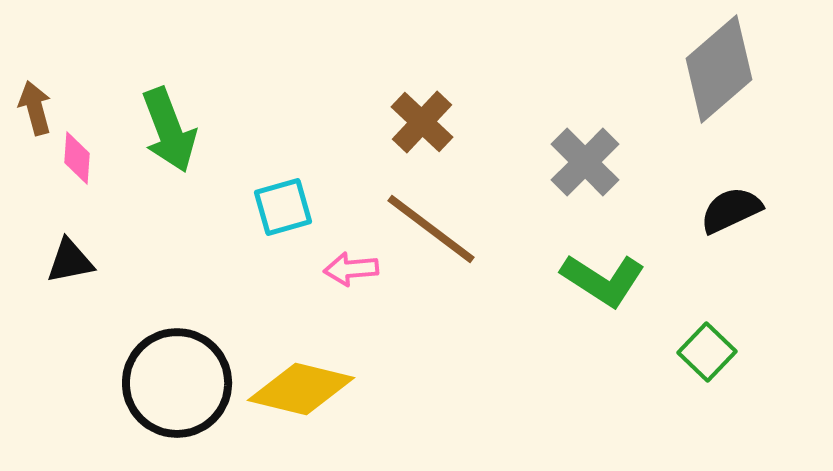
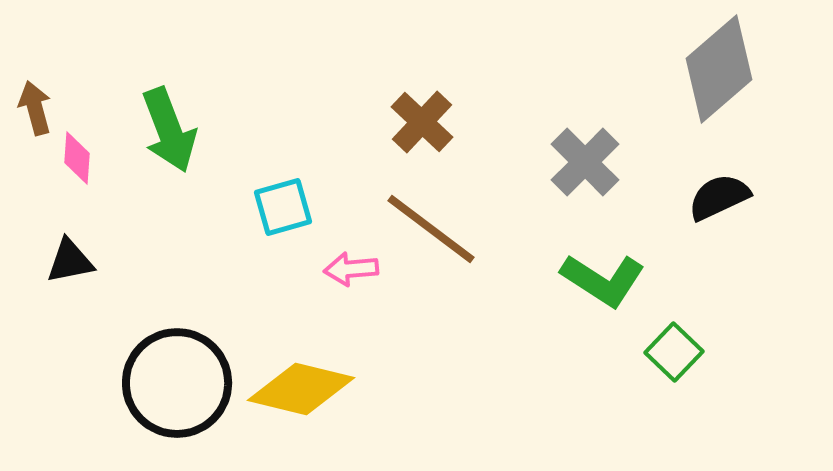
black semicircle: moved 12 px left, 13 px up
green square: moved 33 px left
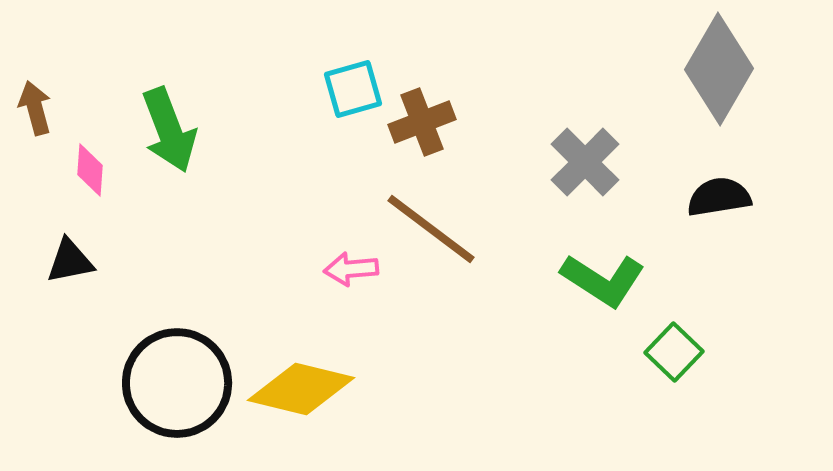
gray diamond: rotated 19 degrees counterclockwise
brown cross: rotated 26 degrees clockwise
pink diamond: moved 13 px right, 12 px down
black semicircle: rotated 16 degrees clockwise
cyan square: moved 70 px right, 118 px up
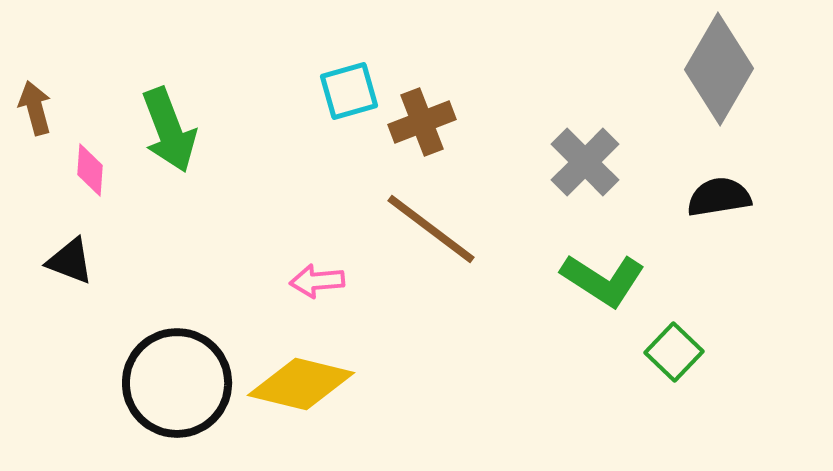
cyan square: moved 4 px left, 2 px down
black triangle: rotated 32 degrees clockwise
pink arrow: moved 34 px left, 12 px down
yellow diamond: moved 5 px up
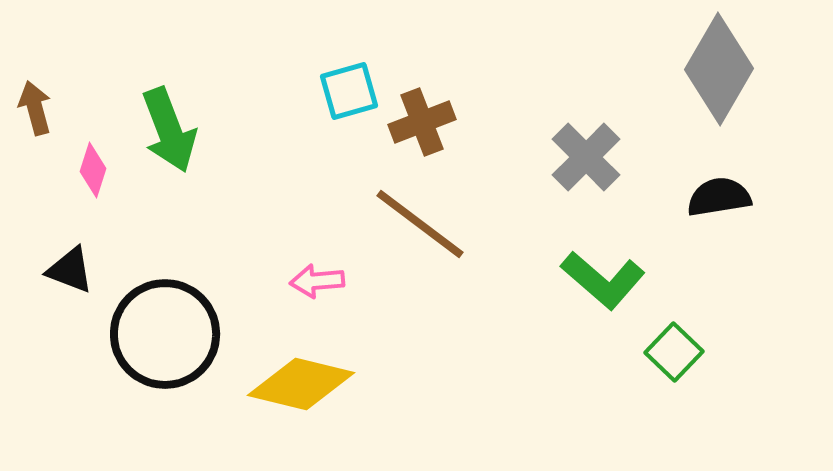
gray cross: moved 1 px right, 5 px up
pink diamond: moved 3 px right; rotated 14 degrees clockwise
brown line: moved 11 px left, 5 px up
black triangle: moved 9 px down
green L-shape: rotated 8 degrees clockwise
black circle: moved 12 px left, 49 px up
